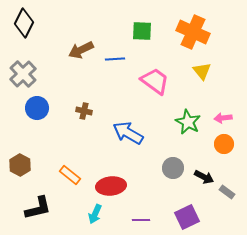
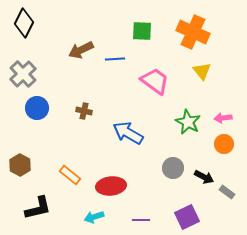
cyan arrow: moved 1 px left, 3 px down; rotated 48 degrees clockwise
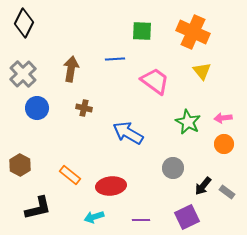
brown arrow: moved 10 px left, 19 px down; rotated 125 degrees clockwise
brown cross: moved 3 px up
black arrow: moved 1 px left, 9 px down; rotated 102 degrees clockwise
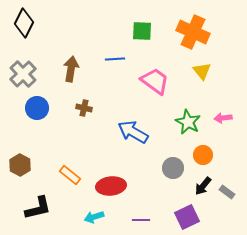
blue arrow: moved 5 px right, 1 px up
orange circle: moved 21 px left, 11 px down
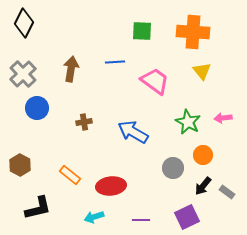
orange cross: rotated 20 degrees counterclockwise
blue line: moved 3 px down
brown cross: moved 14 px down; rotated 21 degrees counterclockwise
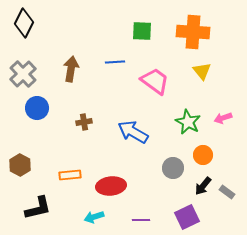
pink arrow: rotated 12 degrees counterclockwise
orange rectangle: rotated 45 degrees counterclockwise
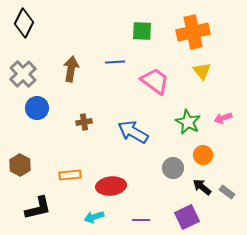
orange cross: rotated 16 degrees counterclockwise
black arrow: moved 1 px left, 1 px down; rotated 90 degrees clockwise
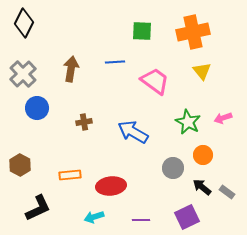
black L-shape: rotated 12 degrees counterclockwise
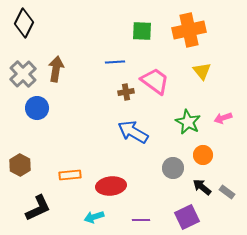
orange cross: moved 4 px left, 2 px up
brown arrow: moved 15 px left
brown cross: moved 42 px right, 30 px up
